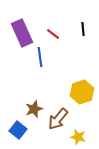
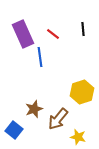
purple rectangle: moved 1 px right, 1 px down
blue square: moved 4 px left
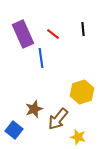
blue line: moved 1 px right, 1 px down
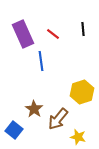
blue line: moved 3 px down
brown star: rotated 18 degrees counterclockwise
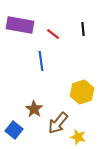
purple rectangle: moved 3 px left, 9 px up; rotated 56 degrees counterclockwise
brown arrow: moved 4 px down
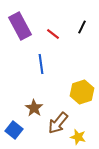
purple rectangle: moved 1 px down; rotated 52 degrees clockwise
black line: moved 1 px left, 2 px up; rotated 32 degrees clockwise
blue line: moved 3 px down
brown star: moved 1 px up
